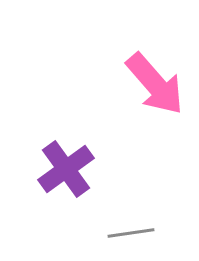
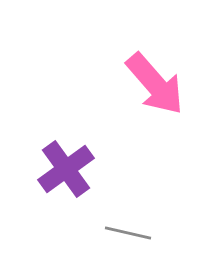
gray line: moved 3 px left; rotated 21 degrees clockwise
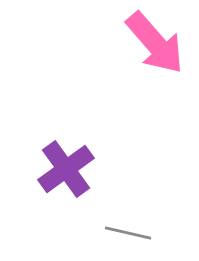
pink arrow: moved 41 px up
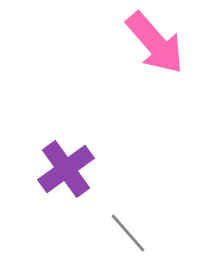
gray line: rotated 36 degrees clockwise
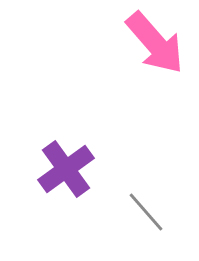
gray line: moved 18 px right, 21 px up
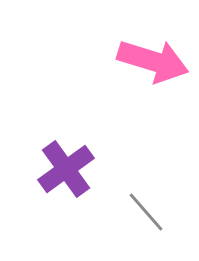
pink arrow: moved 2 px left, 18 px down; rotated 32 degrees counterclockwise
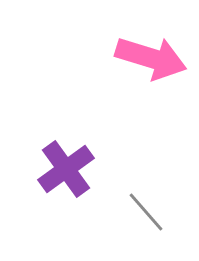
pink arrow: moved 2 px left, 3 px up
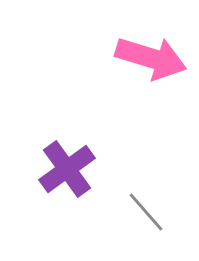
purple cross: moved 1 px right
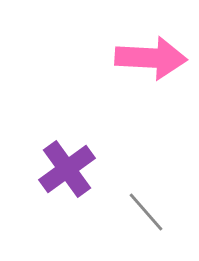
pink arrow: rotated 14 degrees counterclockwise
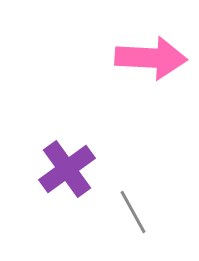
gray line: moved 13 px left; rotated 12 degrees clockwise
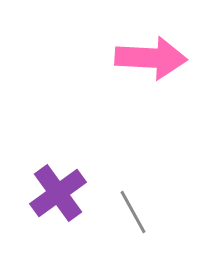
purple cross: moved 9 px left, 24 px down
